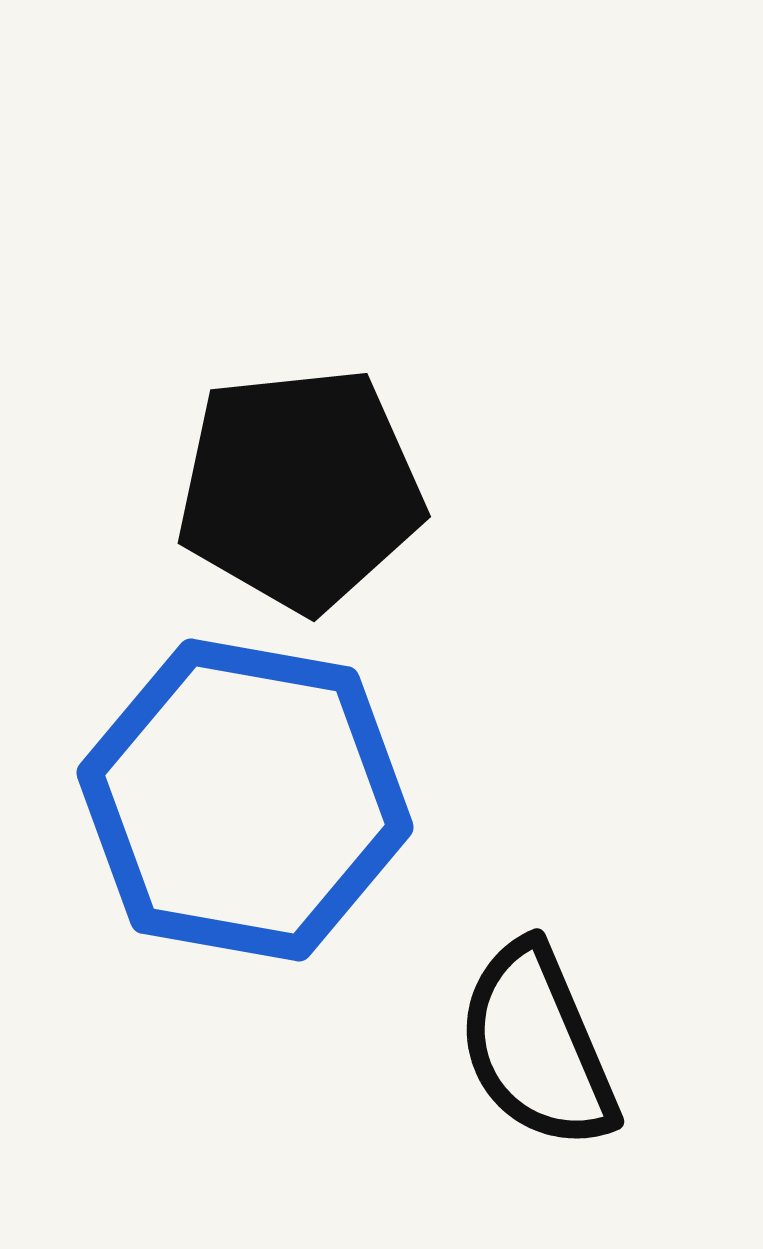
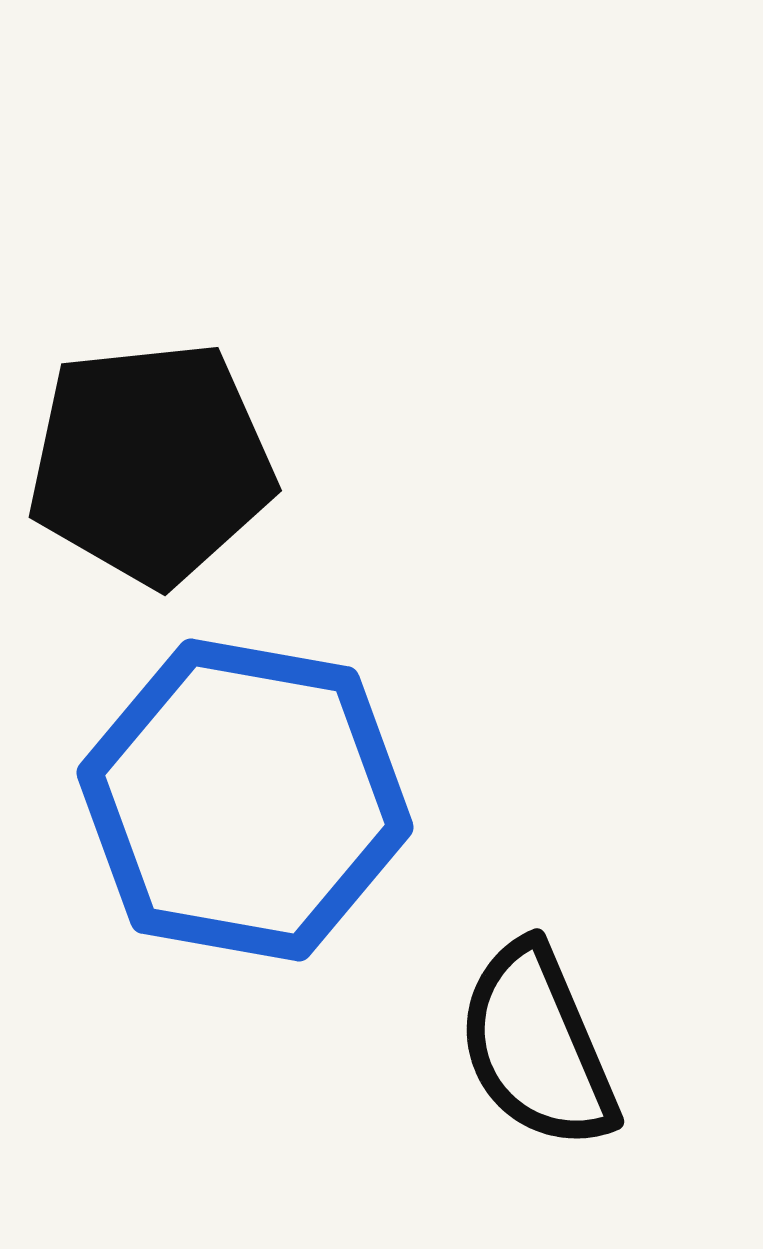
black pentagon: moved 149 px left, 26 px up
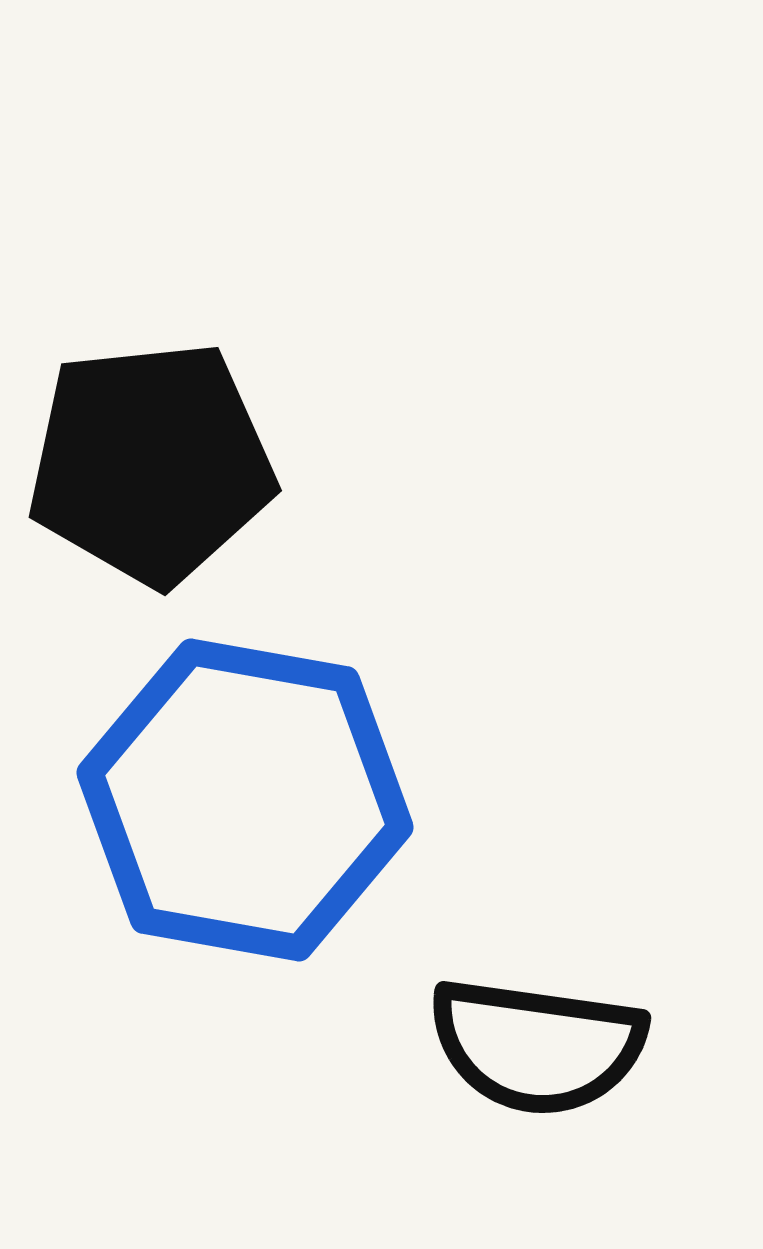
black semicircle: rotated 59 degrees counterclockwise
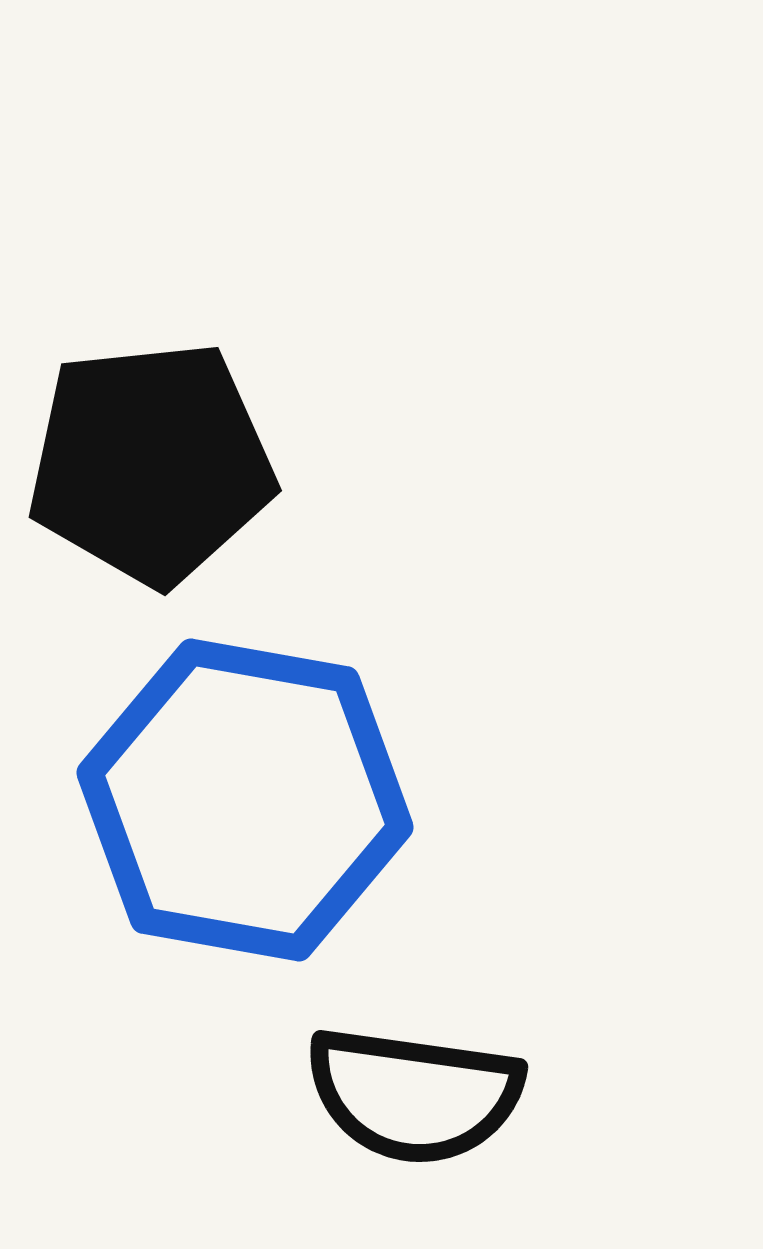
black semicircle: moved 123 px left, 49 px down
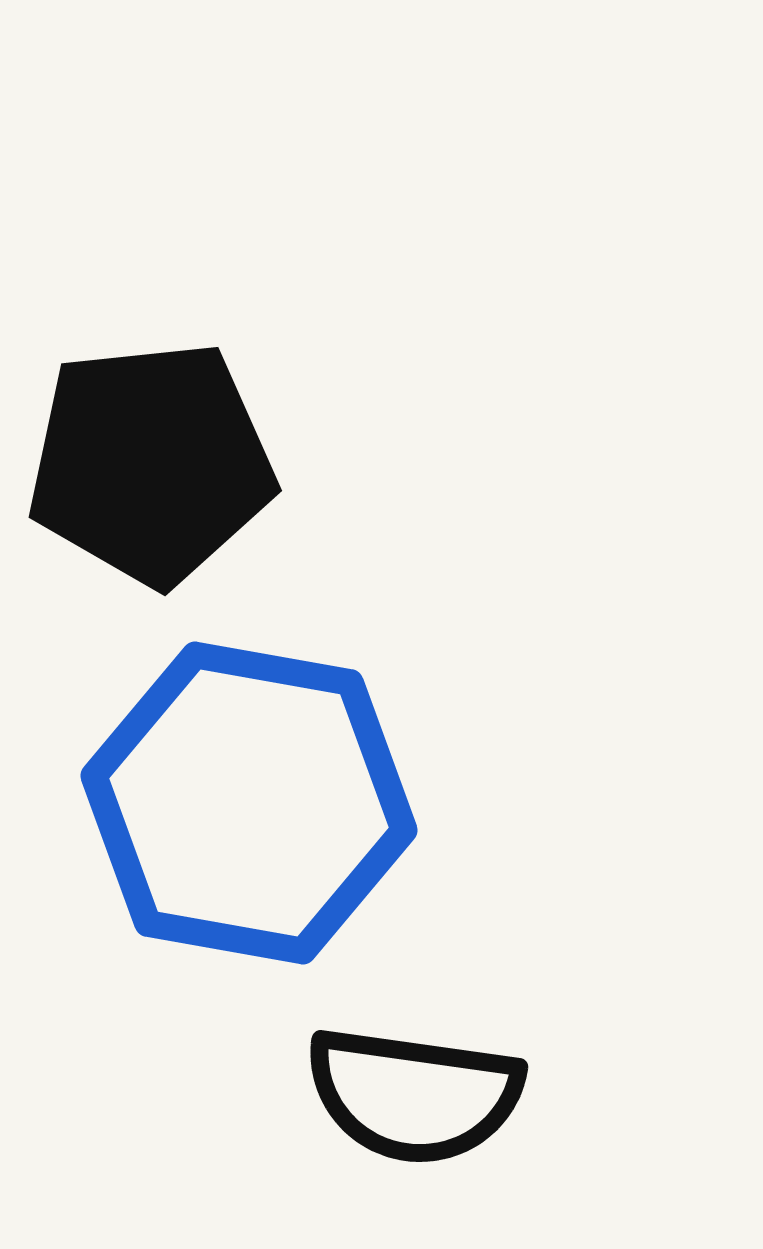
blue hexagon: moved 4 px right, 3 px down
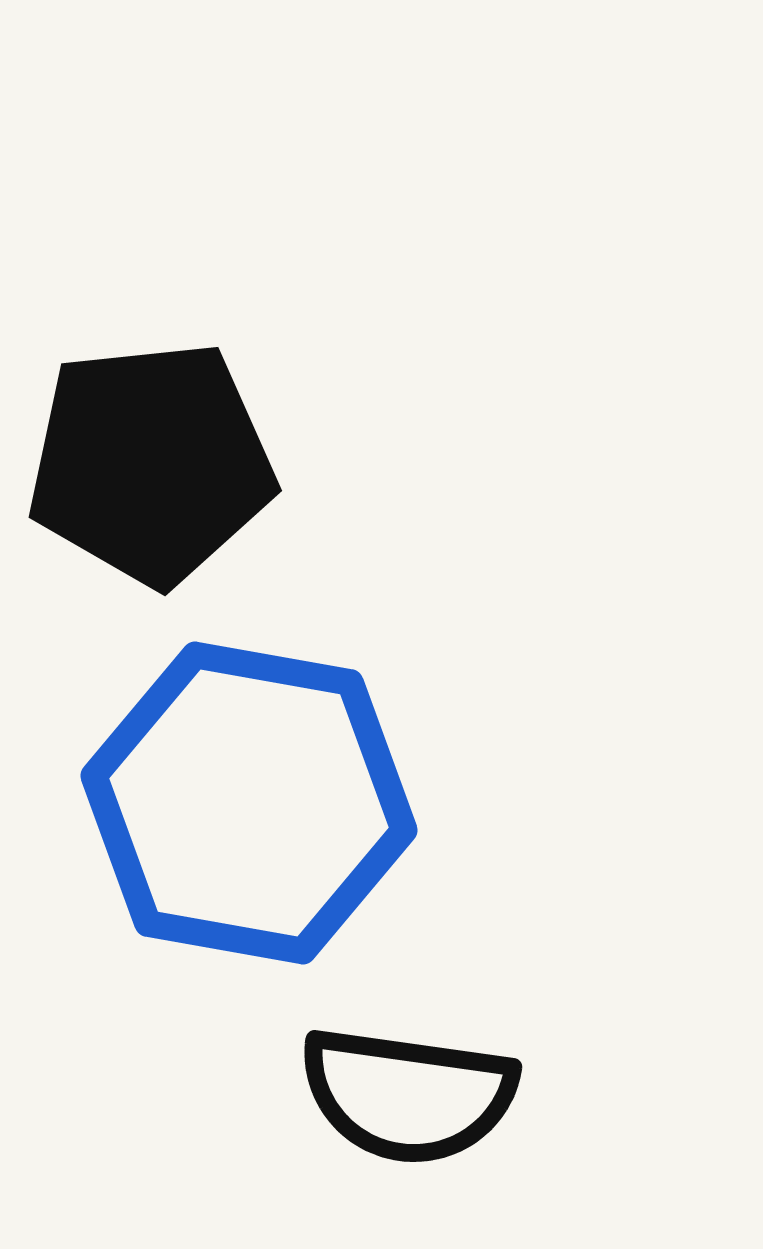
black semicircle: moved 6 px left
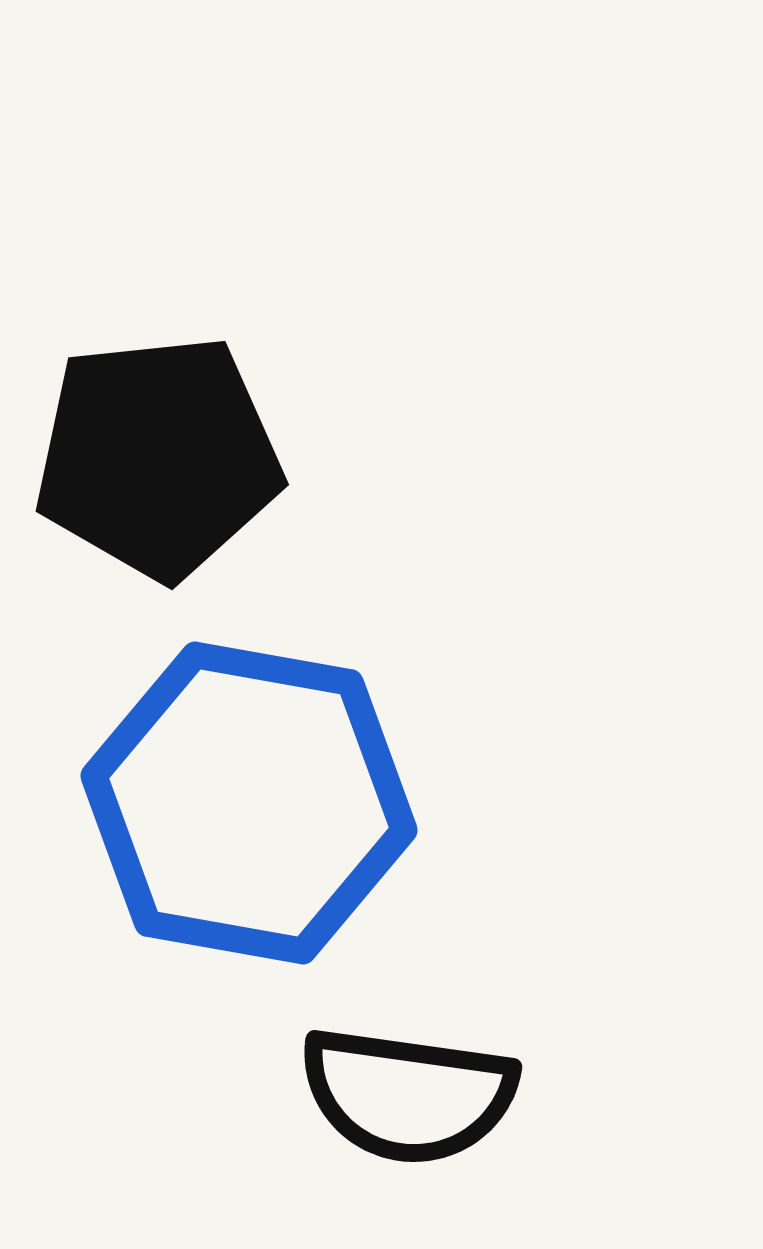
black pentagon: moved 7 px right, 6 px up
